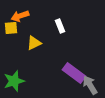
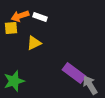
white rectangle: moved 20 px left, 9 px up; rotated 48 degrees counterclockwise
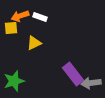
purple rectangle: moved 1 px left, 1 px down; rotated 15 degrees clockwise
gray arrow: moved 1 px right, 2 px up; rotated 66 degrees counterclockwise
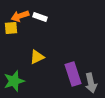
yellow triangle: moved 3 px right, 14 px down
purple rectangle: rotated 20 degrees clockwise
gray arrow: rotated 96 degrees counterclockwise
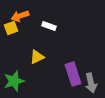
white rectangle: moved 9 px right, 9 px down
yellow square: rotated 16 degrees counterclockwise
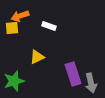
yellow square: moved 1 px right; rotated 16 degrees clockwise
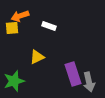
gray arrow: moved 2 px left, 1 px up
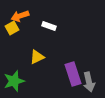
yellow square: rotated 24 degrees counterclockwise
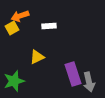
white rectangle: rotated 24 degrees counterclockwise
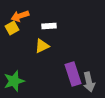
yellow triangle: moved 5 px right, 11 px up
